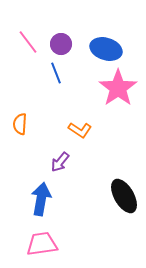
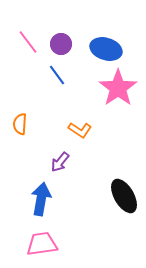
blue line: moved 1 px right, 2 px down; rotated 15 degrees counterclockwise
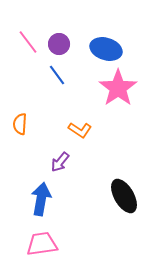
purple circle: moved 2 px left
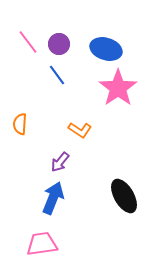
blue arrow: moved 12 px right, 1 px up; rotated 12 degrees clockwise
